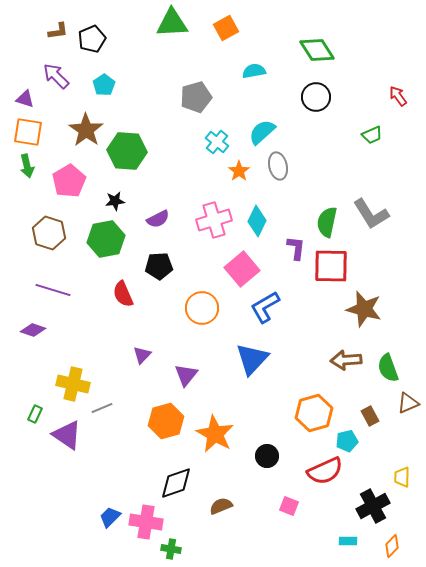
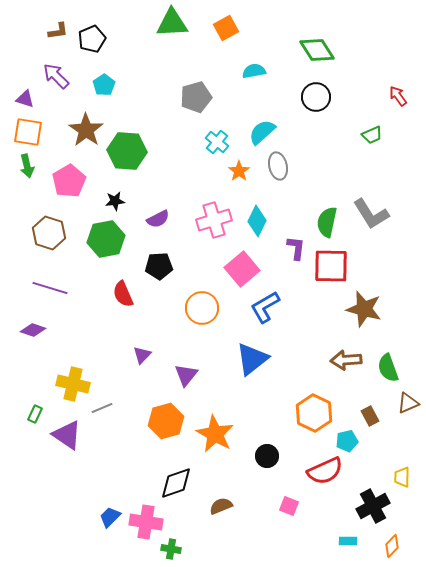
purple line at (53, 290): moved 3 px left, 2 px up
blue triangle at (252, 359): rotated 9 degrees clockwise
orange hexagon at (314, 413): rotated 18 degrees counterclockwise
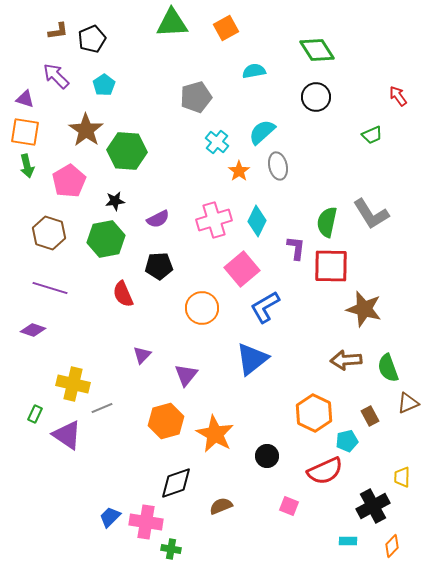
orange square at (28, 132): moved 3 px left
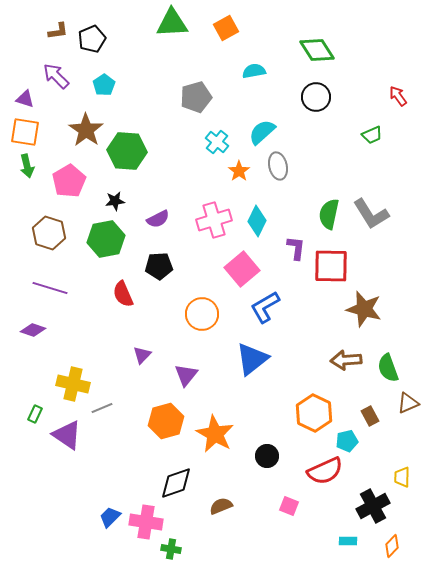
green semicircle at (327, 222): moved 2 px right, 8 px up
orange circle at (202, 308): moved 6 px down
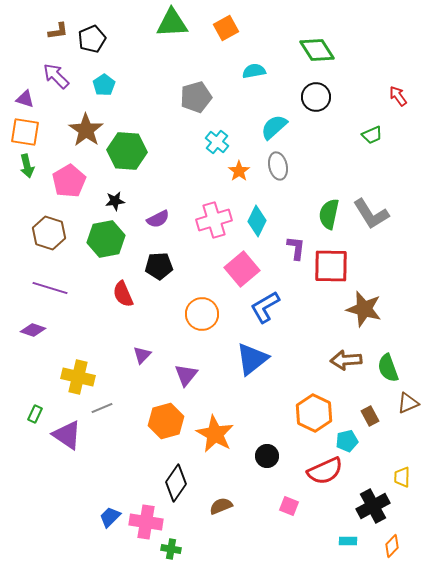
cyan semicircle at (262, 132): moved 12 px right, 5 px up
yellow cross at (73, 384): moved 5 px right, 7 px up
black diamond at (176, 483): rotated 36 degrees counterclockwise
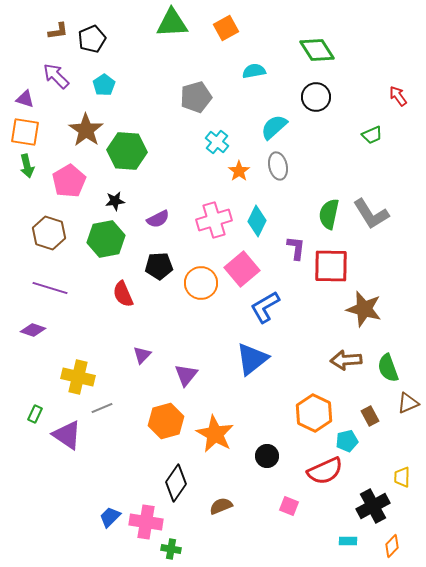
orange circle at (202, 314): moved 1 px left, 31 px up
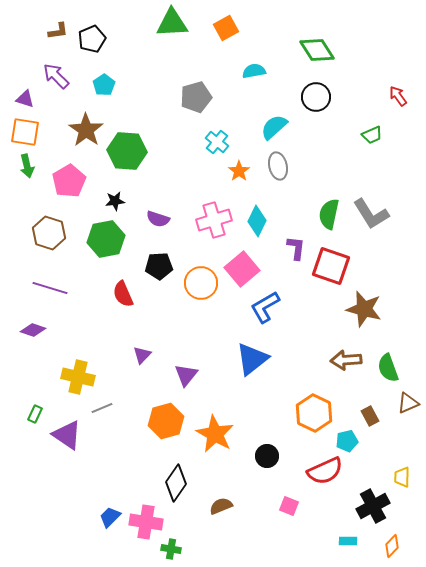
purple semicircle at (158, 219): rotated 45 degrees clockwise
red square at (331, 266): rotated 18 degrees clockwise
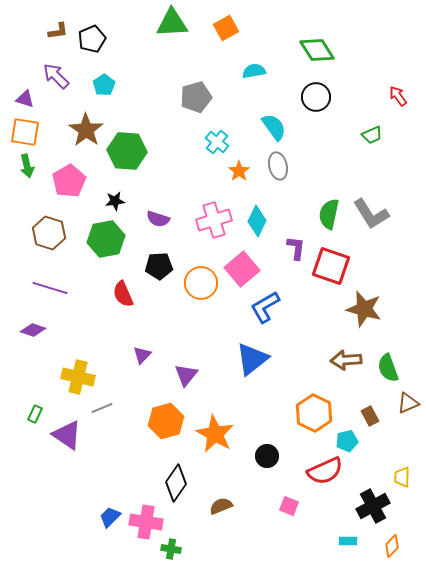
cyan semicircle at (274, 127): rotated 96 degrees clockwise
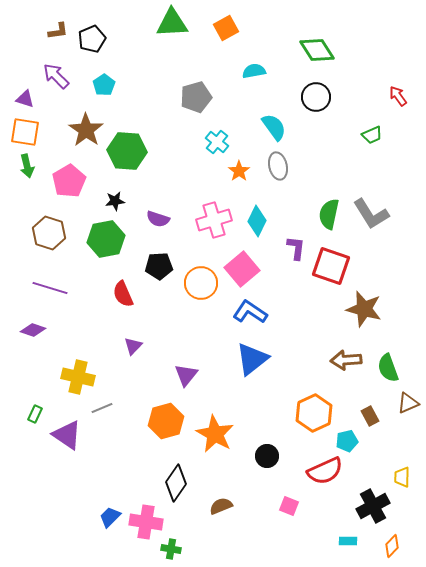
blue L-shape at (265, 307): moved 15 px left, 5 px down; rotated 64 degrees clockwise
purple triangle at (142, 355): moved 9 px left, 9 px up
orange hexagon at (314, 413): rotated 9 degrees clockwise
